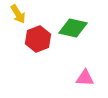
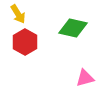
red hexagon: moved 13 px left, 3 px down; rotated 10 degrees counterclockwise
pink triangle: rotated 18 degrees counterclockwise
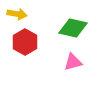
yellow arrow: moved 1 px left; rotated 48 degrees counterclockwise
pink triangle: moved 12 px left, 16 px up
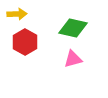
yellow arrow: rotated 12 degrees counterclockwise
pink triangle: moved 3 px up
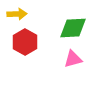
green diamond: rotated 16 degrees counterclockwise
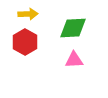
yellow arrow: moved 11 px right
pink triangle: moved 1 px right, 1 px down; rotated 12 degrees clockwise
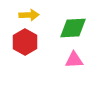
yellow arrow: moved 1 px right, 1 px down
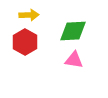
green diamond: moved 3 px down
pink triangle: rotated 12 degrees clockwise
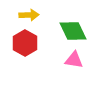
green diamond: rotated 68 degrees clockwise
red hexagon: moved 1 px down
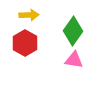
green diamond: rotated 60 degrees clockwise
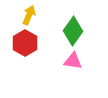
yellow arrow: rotated 66 degrees counterclockwise
pink triangle: moved 1 px left, 1 px down
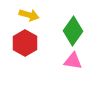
yellow arrow: rotated 84 degrees clockwise
